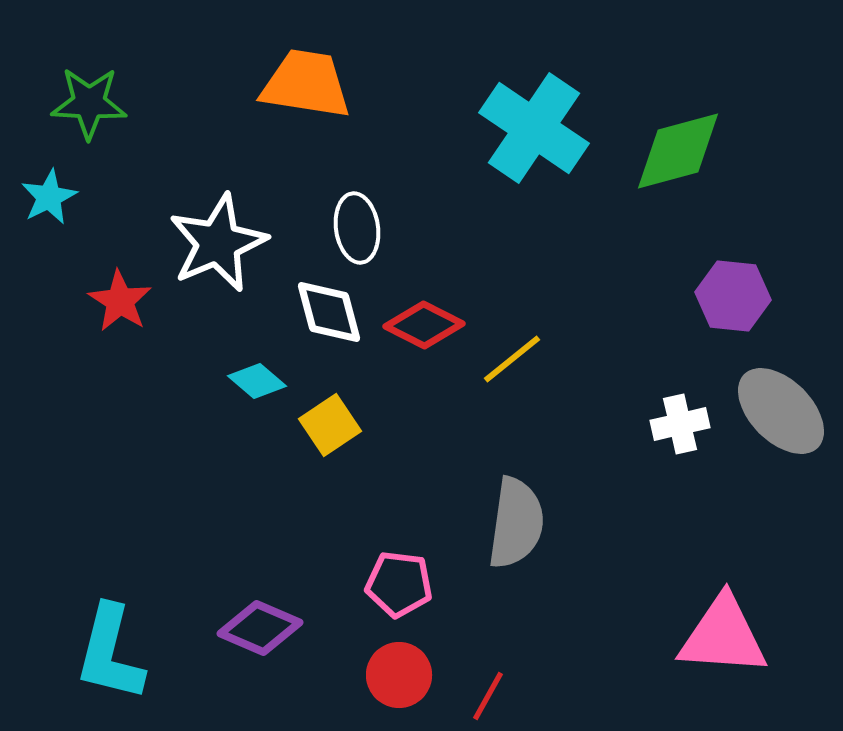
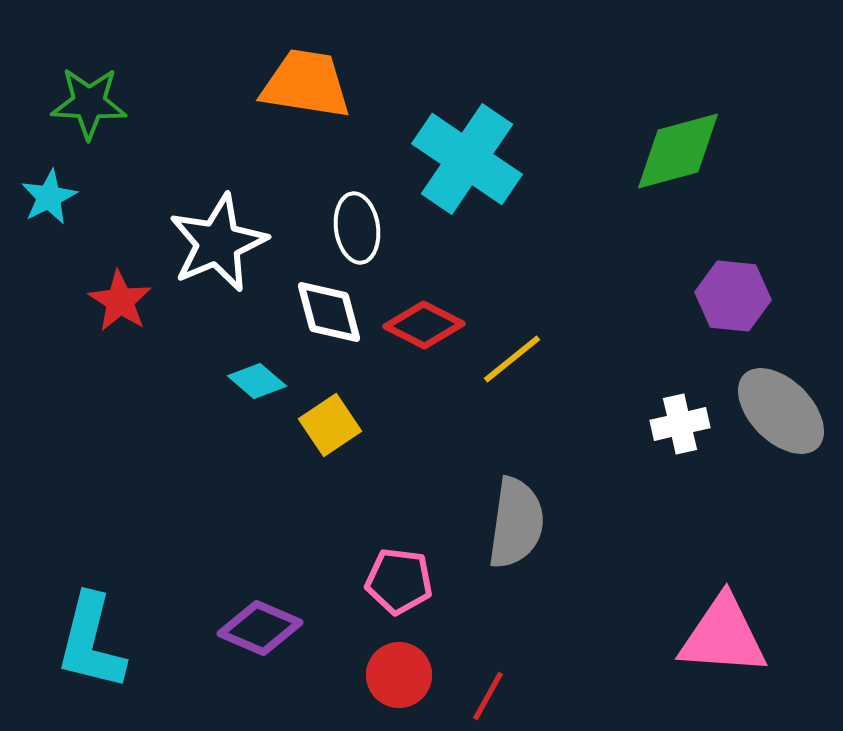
cyan cross: moved 67 px left, 31 px down
pink pentagon: moved 3 px up
cyan L-shape: moved 19 px left, 11 px up
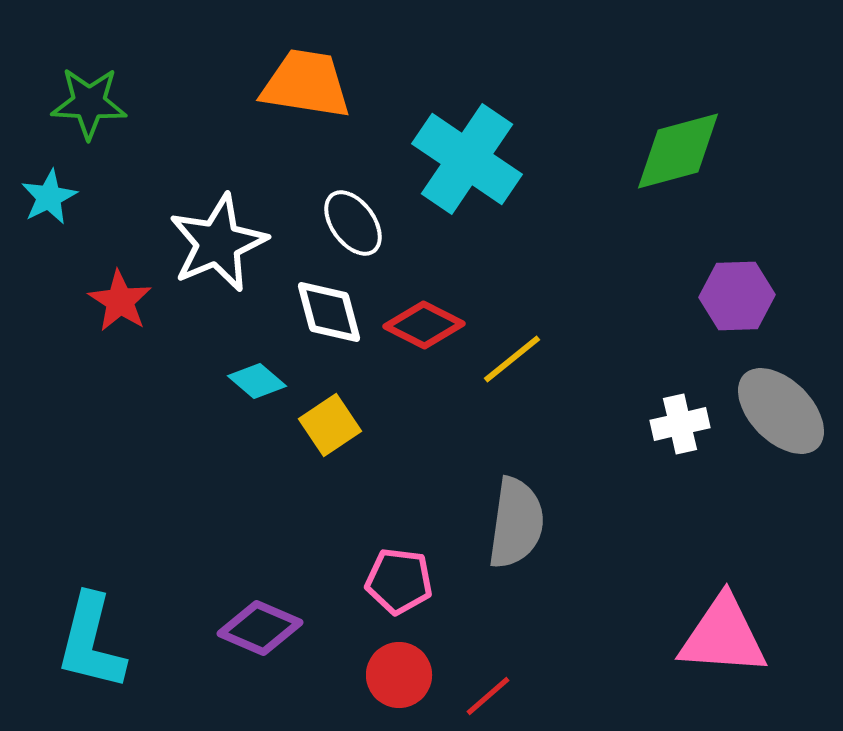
white ellipse: moved 4 px left, 5 px up; rotated 28 degrees counterclockwise
purple hexagon: moved 4 px right; rotated 8 degrees counterclockwise
red line: rotated 20 degrees clockwise
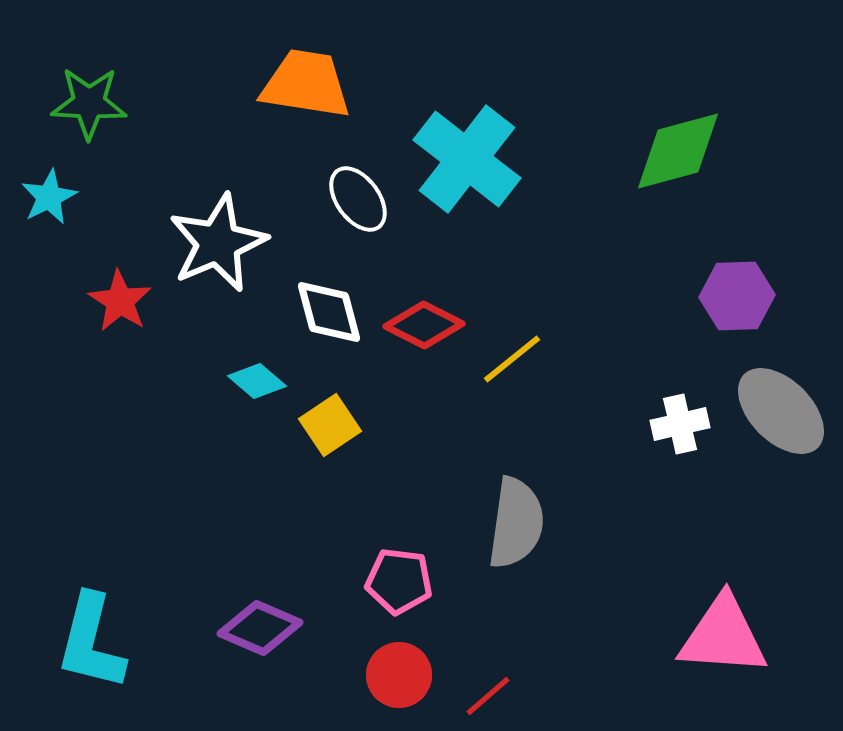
cyan cross: rotated 4 degrees clockwise
white ellipse: moved 5 px right, 24 px up
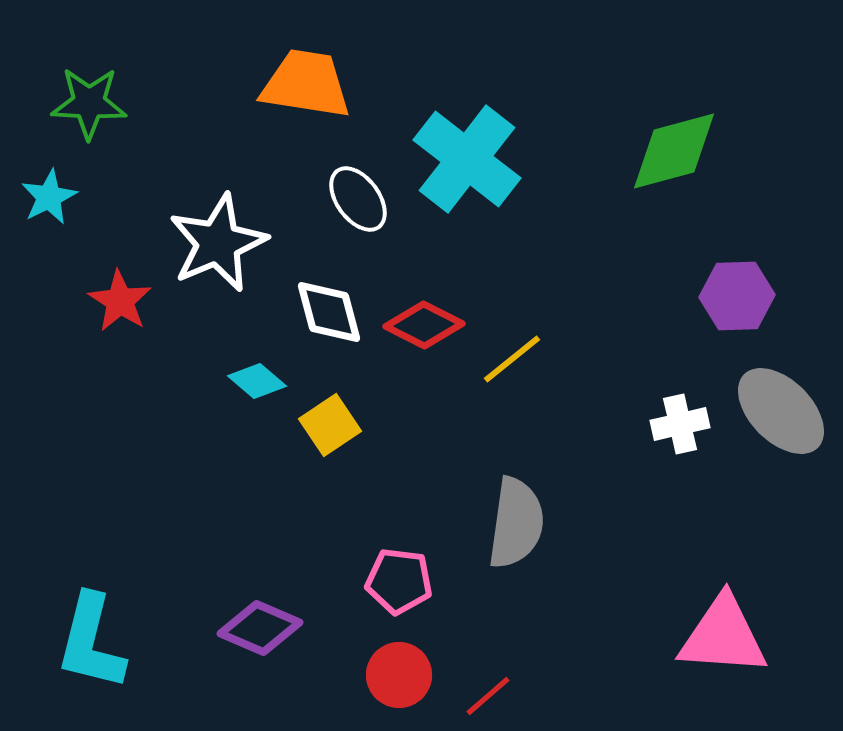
green diamond: moved 4 px left
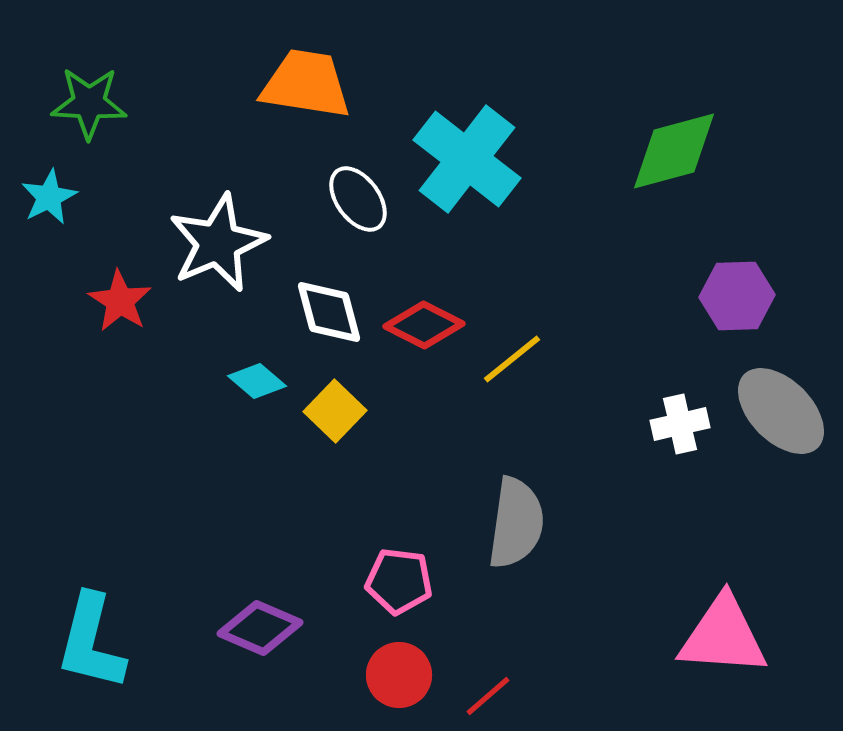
yellow square: moved 5 px right, 14 px up; rotated 12 degrees counterclockwise
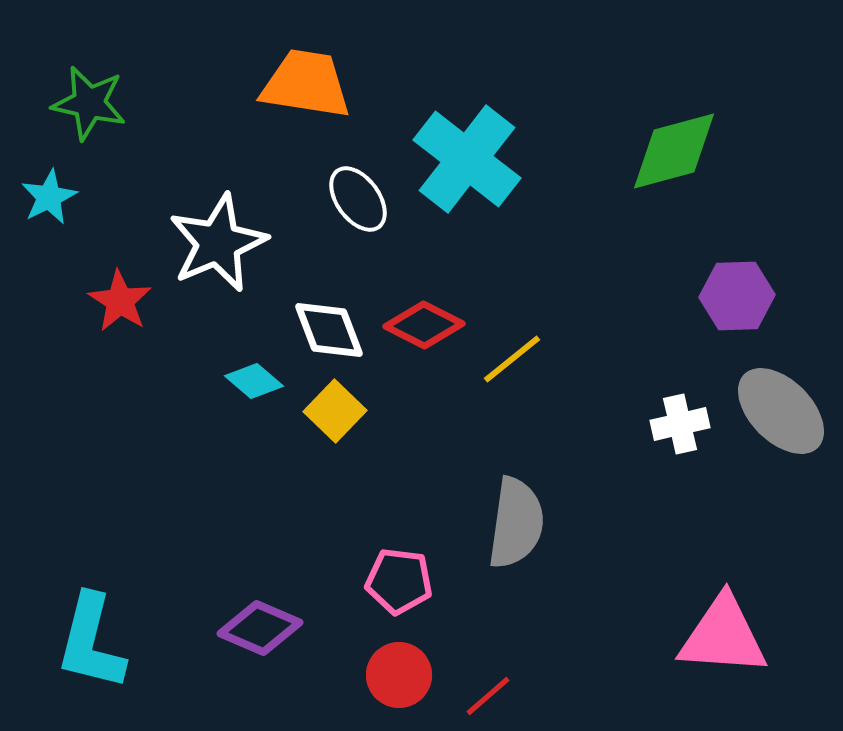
green star: rotated 10 degrees clockwise
white diamond: moved 18 px down; rotated 6 degrees counterclockwise
cyan diamond: moved 3 px left
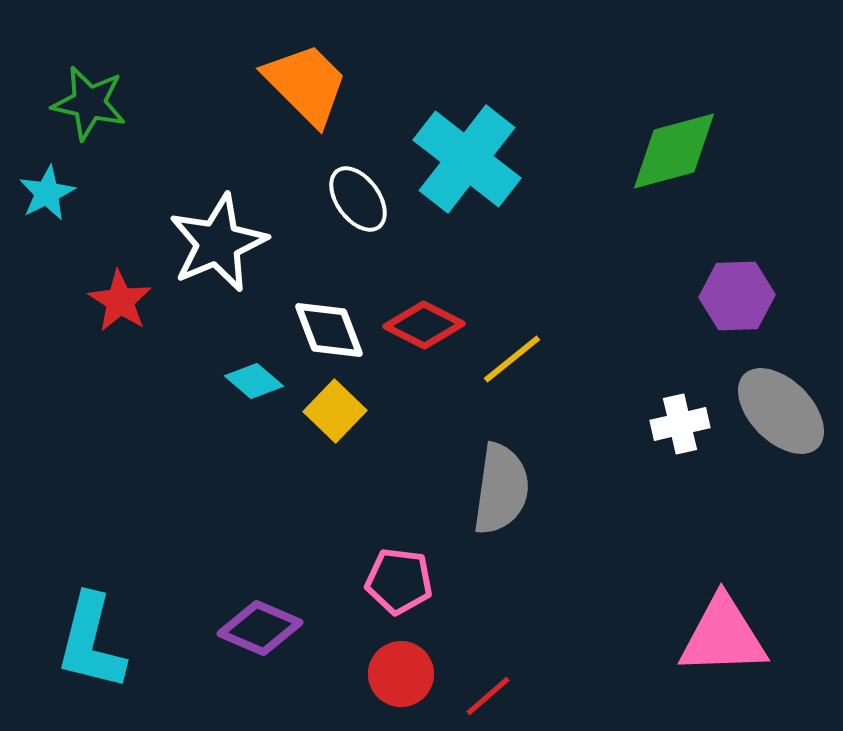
orange trapezoid: rotated 36 degrees clockwise
cyan star: moved 2 px left, 4 px up
gray semicircle: moved 15 px left, 34 px up
pink triangle: rotated 6 degrees counterclockwise
red circle: moved 2 px right, 1 px up
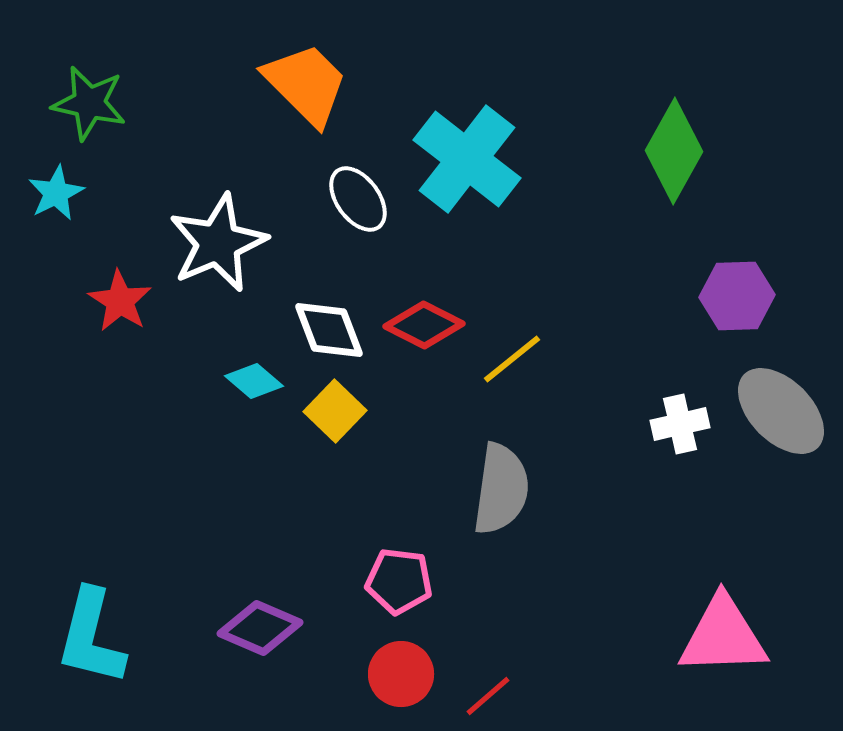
green diamond: rotated 46 degrees counterclockwise
cyan star: moved 9 px right
cyan L-shape: moved 5 px up
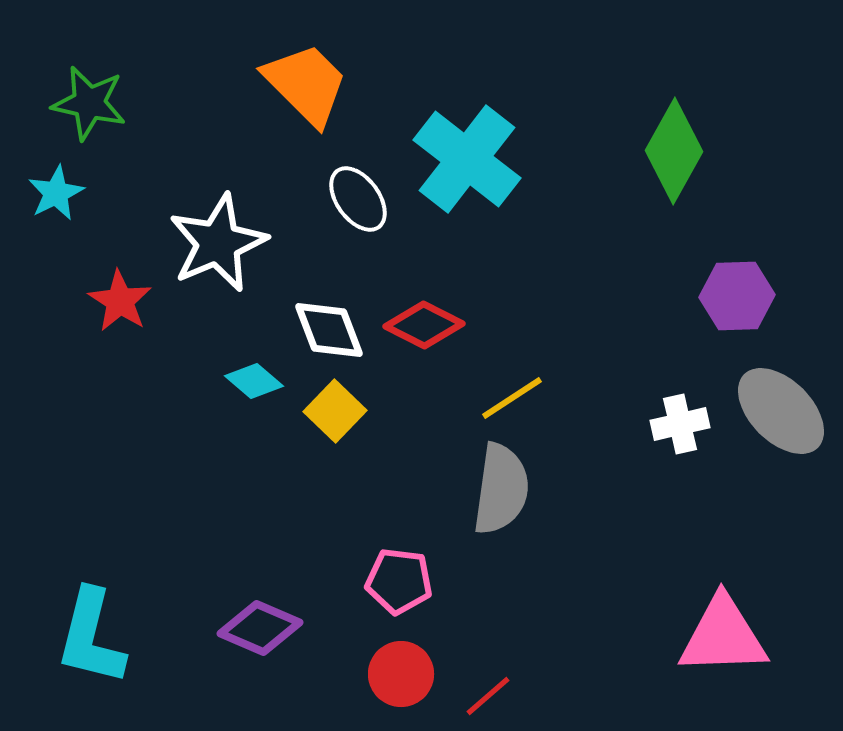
yellow line: moved 39 px down; rotated 6 degrees clockwise
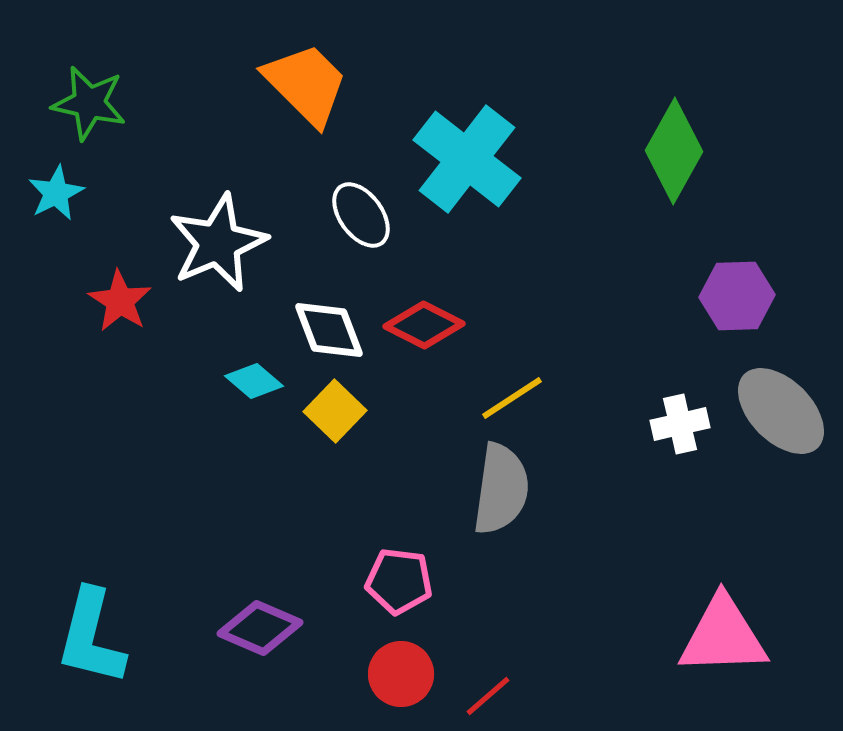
white ellipse: moved 3 px right, 16 px down
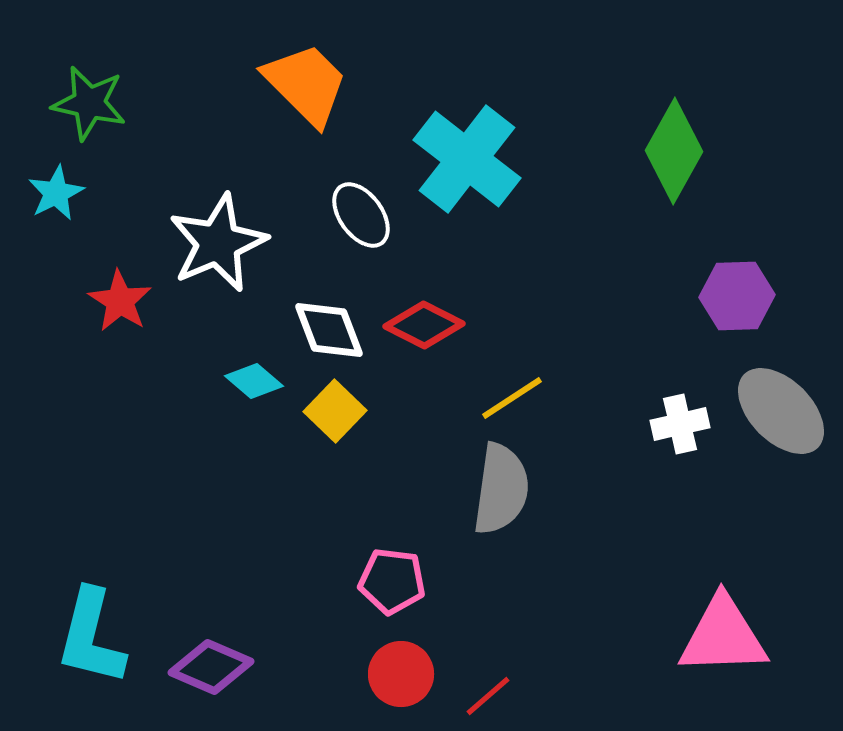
pink pentagon: moved 7 px left
purple diamond: moved 49 px left, 39 px down
